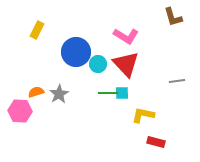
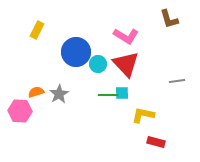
brown L-shape: moved 4 px left, 2 px down
green line: moved 2 px down
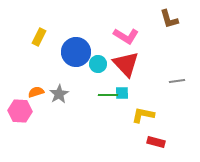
yellow rectangle: moved 2 px right, 7 px down
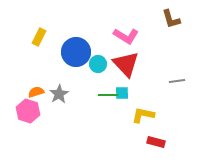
brown L-shape: moved 2 px right
pink hexagon: moved 8 px right; rotated 15 degrees clockwise
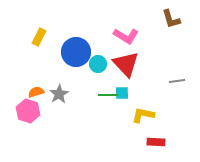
red rectangle: rotated 12 degrees counterclockwise
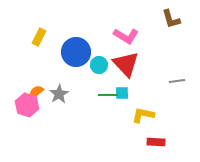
cyan circle: moved 1 px right, 1 px down
orange semicircle: rotated 21 degrees counterclockwise
pink hexagon: moved 1 px left, 6 px up
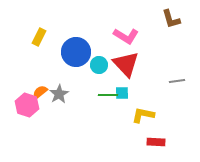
orange semicircle: moved 4 px right
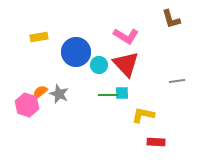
yellow rectangle: rotated 54 degrees clockwise
gray star: rotated 18 degrees counterclockwise
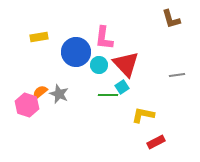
pink L-shape: moved 22 px left, 2 px down; rotated 65 degrees clockwise
gray line: moved 6 px up
cyan square: moved 6 px up; rotated 32 degrees counterclockwise
red rectangle: rotated 30 degrees counterclockwise
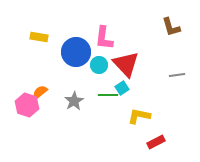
brown L-shape: moved 8 px down
yellow rectangle: rotated 18 degrees clockwise
cyan square: moved 1 px down
gray star: moved 15 px right, 7 px down; rotated 18 degrees clockwise
yellow L-shape: moved 4 px left, 1 px down
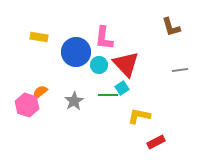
gray line: moved 3 px right, 5 px up
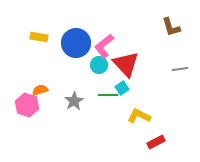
pink L-shape: moved 8 px down; rotated 45 degrees clockwise
blue circle: moved 9 px up
gray line: moved 1 px up
orange semicircle: moved 2 px up; rotated 21 degrees clockwise
yellow L-shape: rotated 15 degrees clockwise
